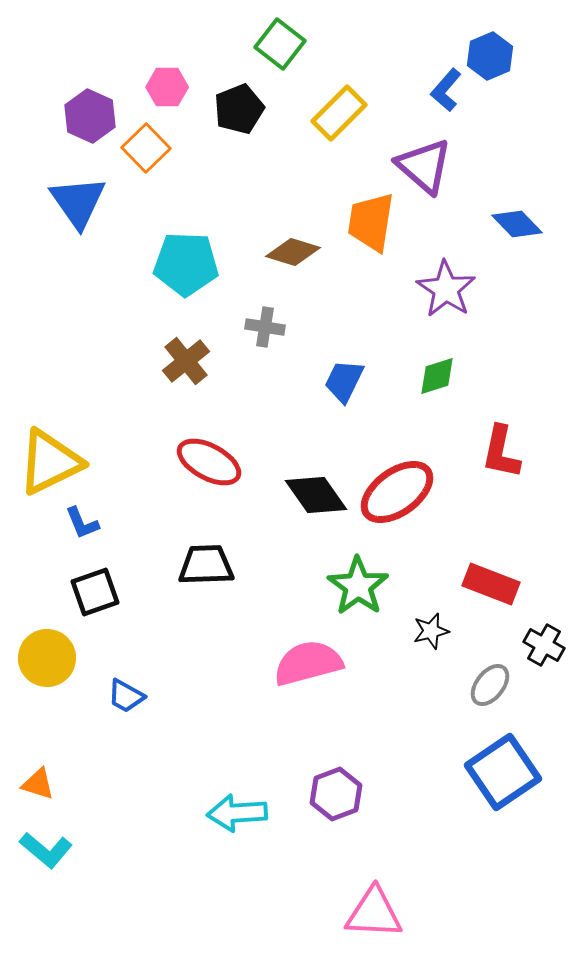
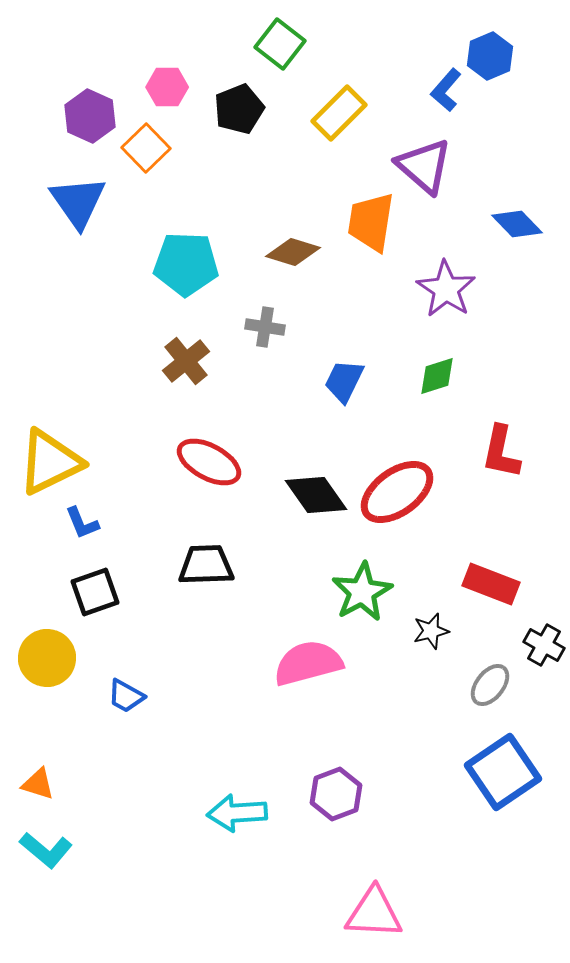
green star at (358, 586): moved 4 px right, 6 px down; rotated 8 degrees clockwise
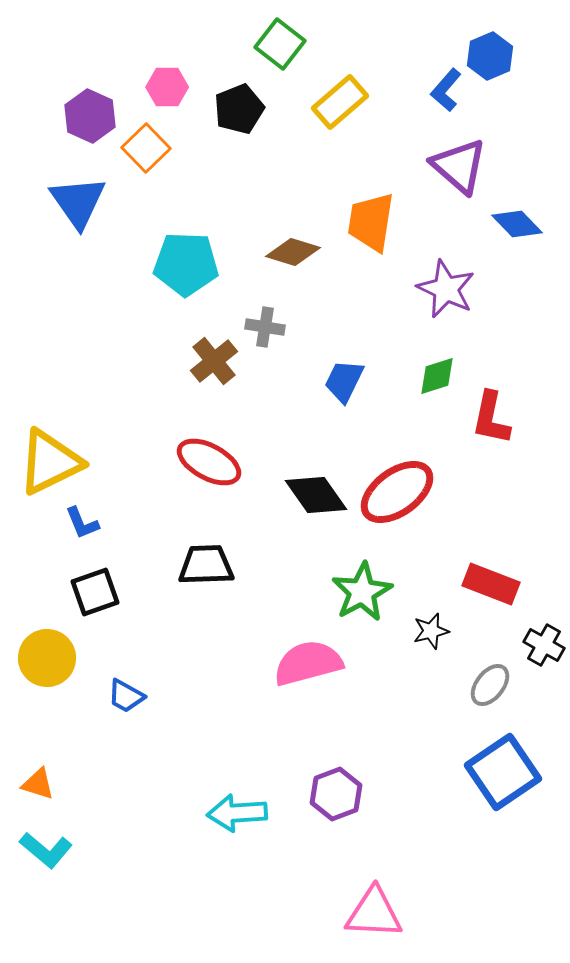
yellow rectangle at (339, 113): moved 1 px right, 11 px up; rotated 4 degrees clockwise
purple triangle at (424, 166): moved 35 px right
purple star at (446, 289): rotated 8 degrees counterclockwise
brown cross at (186, 361): moved 28 px right
red L-shape at (501, 452): moved 10 px left, 34 px up
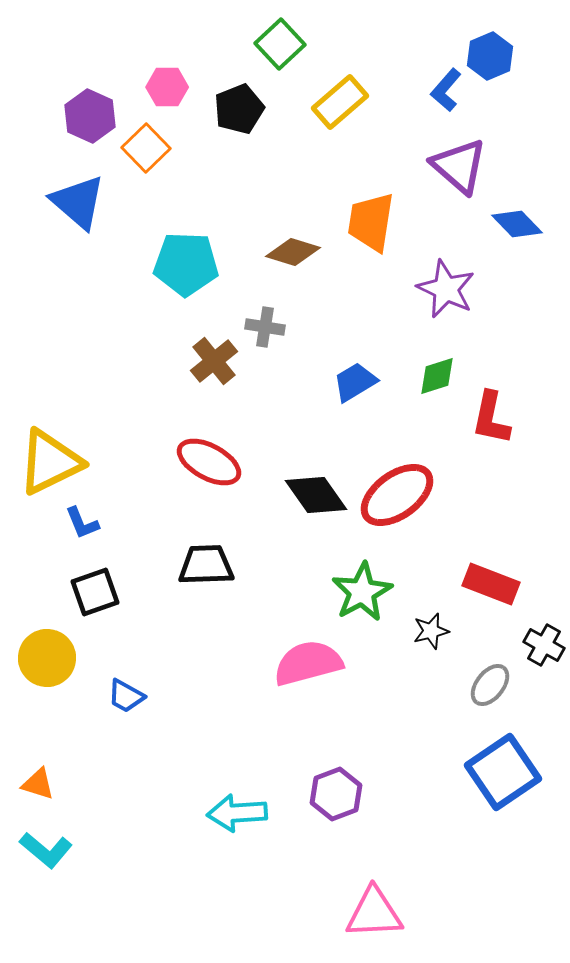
green square at (280, 44): rotated 9 degrees clockwise
blue triangle at (78, 202): rotated 14 degrees counterclockwise
blue trapezoid at (344, 381): moved 11 px right, 1 px down; rotated 33 degrees clockwise
red ellipse at (397, 492): moved 3 px down
pink triangle at (374, 913): rotated 6 degrees counterclockwise
